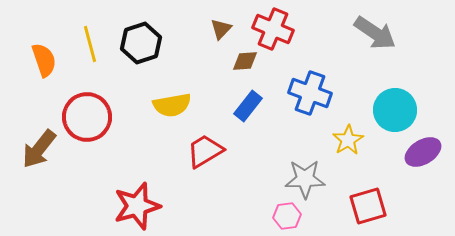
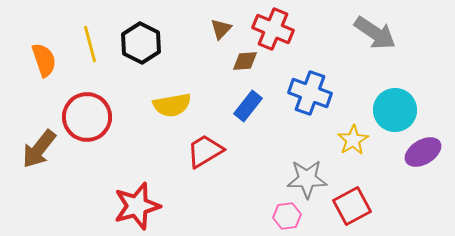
black hexagon: rotated 15 degrees counterclockwise
yellow star: moved 5 px right
gray star: moved 2 px right
red square: moved 16 px left; rotated 12 degrees counterclockwise
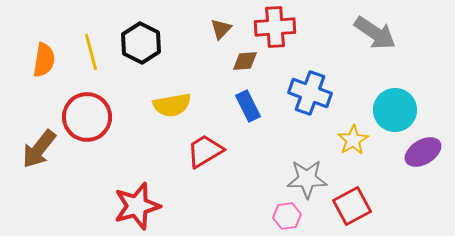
red cross: moved 2 px right, 2 px up; rotated 27 degrees counterclockwise
yellow line: moved 1 px right, 8 px down
orange semicircle: rotated 28 degrees clockwise
blue rectangle: rotated 64 degrees counterclockwise
